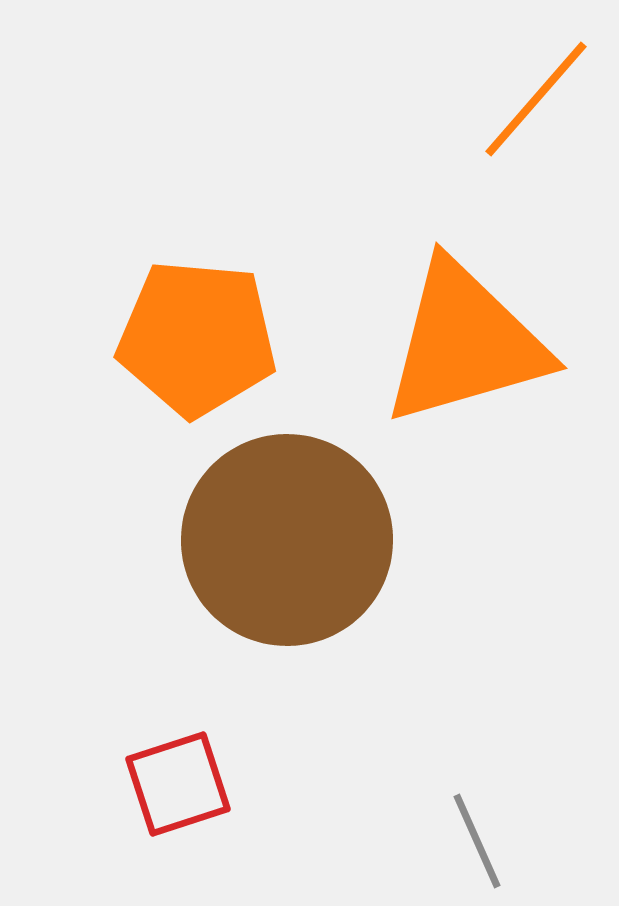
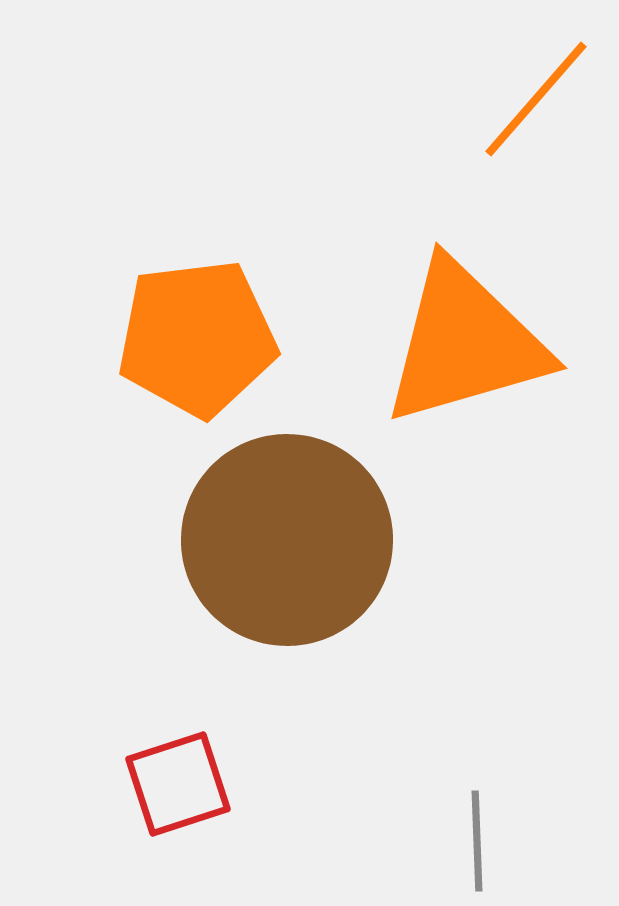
orange pentagon: rotated 12 degrees counterclockwise
gray line: rotated 22 degrees clockwise
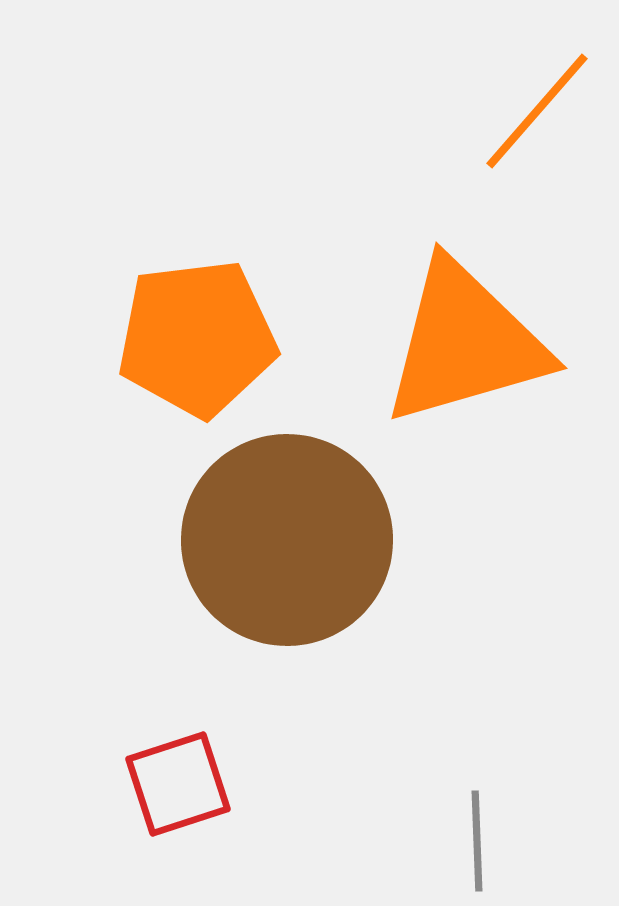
orange line: moved 1 px right, 12 px down
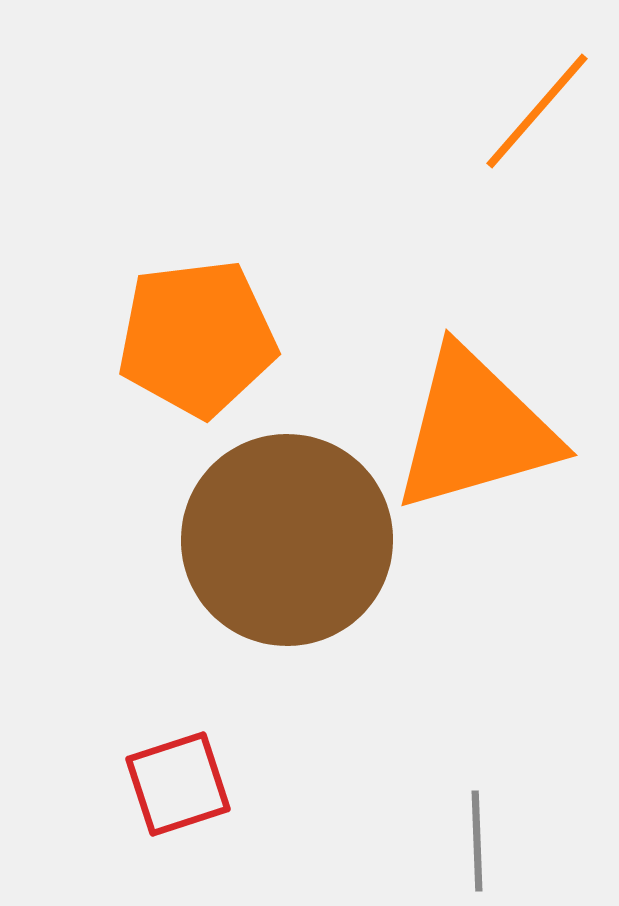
orange triangle: moved 10 px right, 87 px down
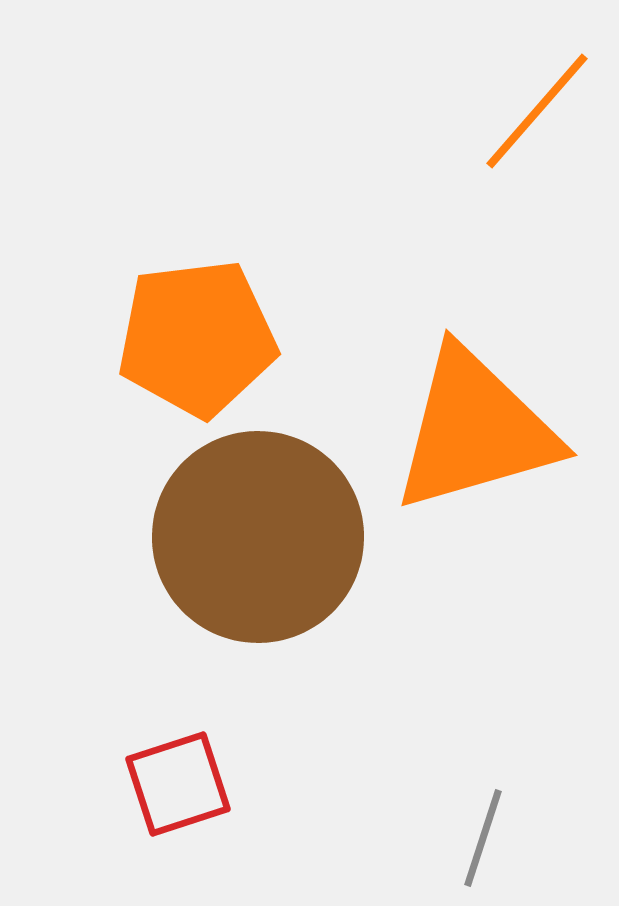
brown circle: moved 29 px left, 3 px up
gray line: moved 6 px right, 3 px up; rotated 20 degrees clockwise
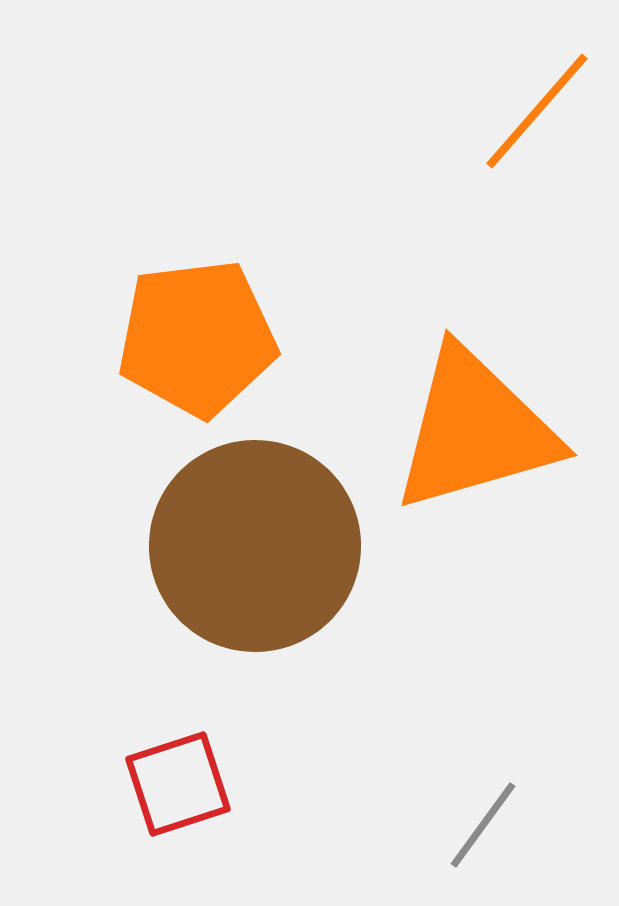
brown circle: moved 3 px left, 9 px down
gray line: moved 13 px up; rotated 18 degrees clockwise
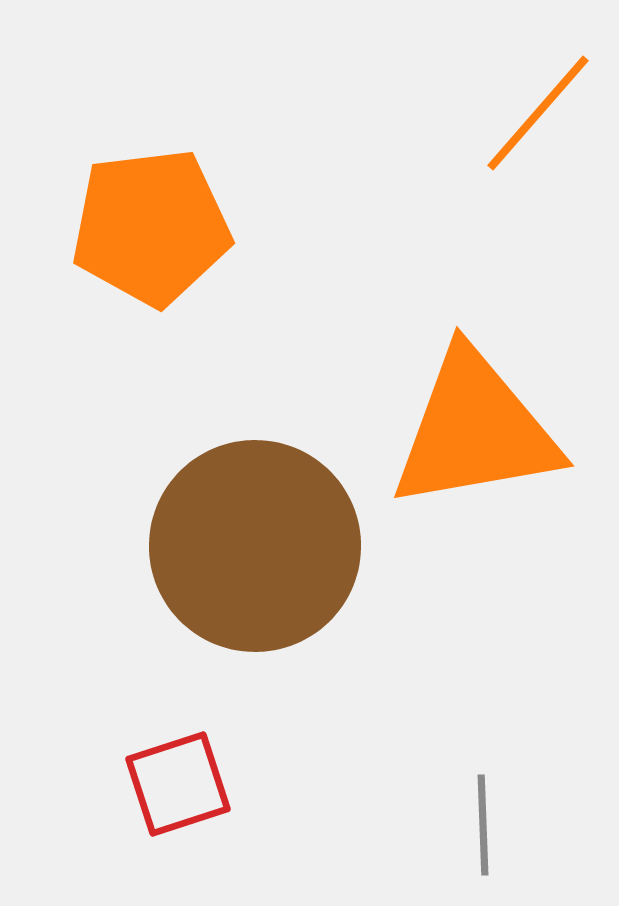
orange line: moved 1 px right, 2 px down
orange pentagon: moved 46 px left, 111 px up
orange triangle: rotated 6 degrees clockwise
gray line: rotated 38 degrees counterclockwise
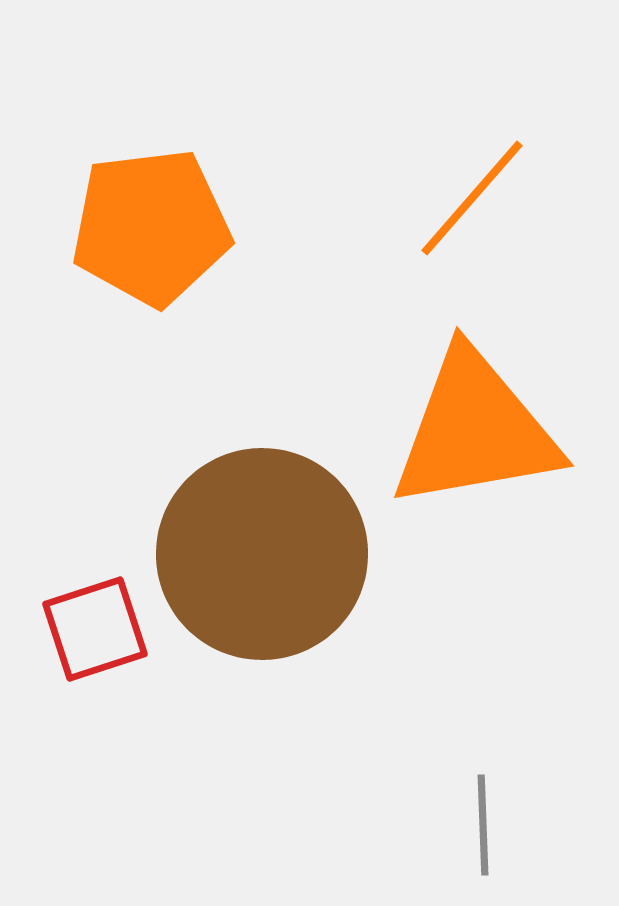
orange line: moved 66 px left, 85 px down
brown circle: moved 7 px right, 8 px down
red square: moved 83 px left, 155 px up
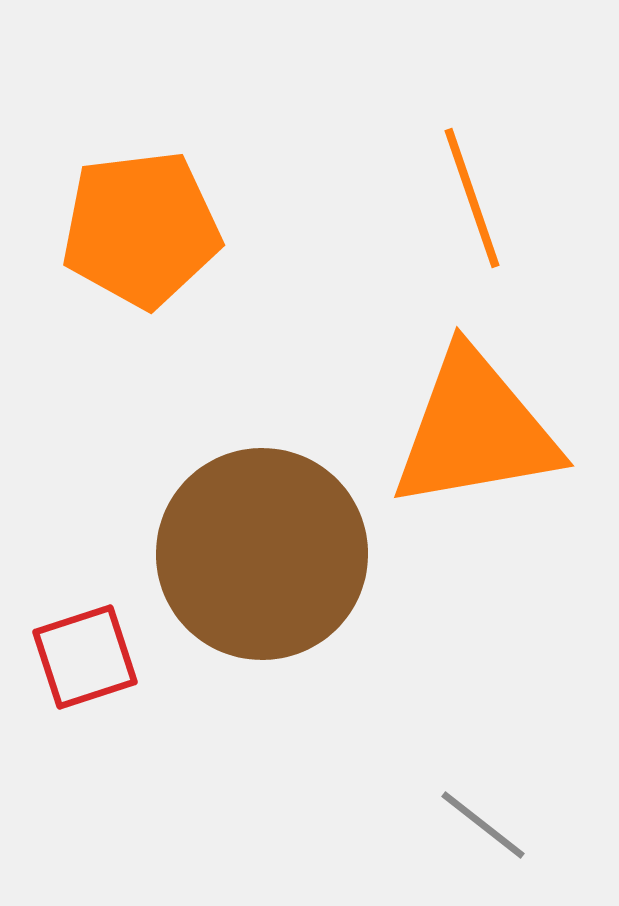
orange line: rotated 60 degrees counterclockwise
orange pentagon: moved 10 px left, 2 px down
red square: moved 10 px left, 28 px down
gray line: rotated 50 degrees counterclockwise
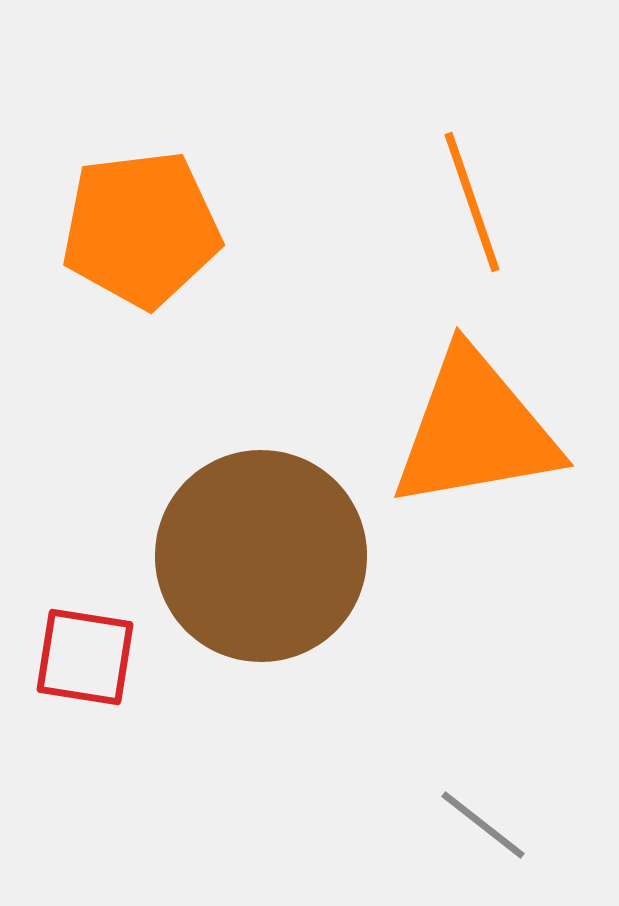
orange line: moved 4 px down
brown circle: moved 1 px left, 2 px down
red square: rotated 27 degrees clockwise
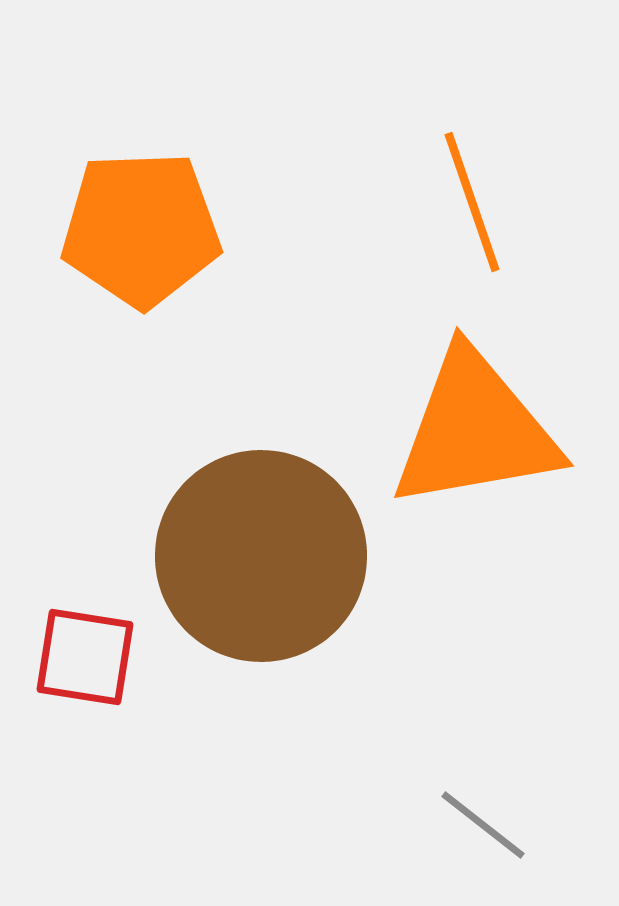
orange pentagon: rotated 5 degrees clockwise
